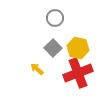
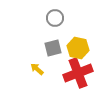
gray square: rotated 30 degrees clockwise
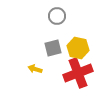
gray circle: moved 2 px right, 2 px up
yellow arrow: moved 2 px left; rotated 24 degrees counterclockwise
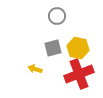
red cross: moved 1 px right, 1 px down
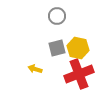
gray square: moved 4 px right
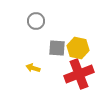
gray circle: moved 21 px left, 5 px down
gray square: rotated 18 degrees clockwise
yellow arrow: moved 2 px left, 1 px up
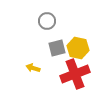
gray circle: moved 11 px right
gray square: rotated 18 degrees counterclockwise
red cross: moved 4 px left
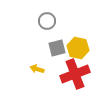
yellow arrow: moved 4 px right, 1 px down
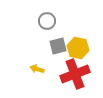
gray square: moved 1 px right, 2 px up
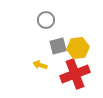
gray circle: moved 1 px left, 1 px up
yellow hexagon: rotated 20 degrees counterclockwise
yellow arrow: moved 3 px right, 4 px up
